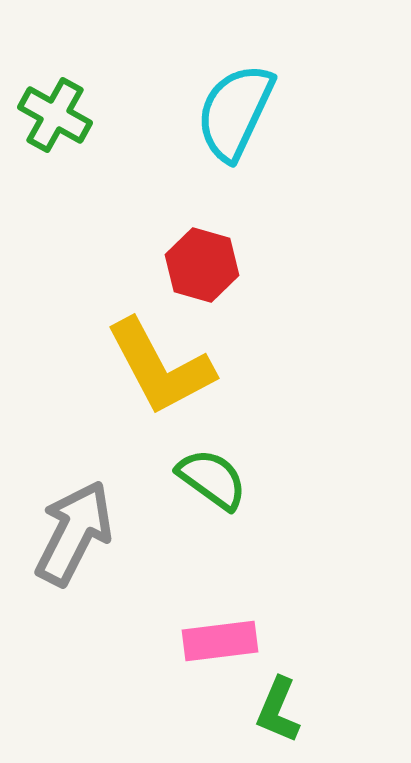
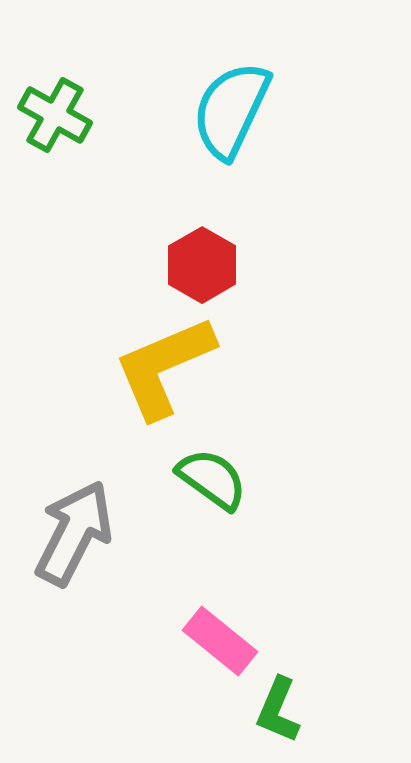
cyan semicircle: moved 4 px left, 2 px up
red hexagon: rotated 14 degrees clockwise
yellow L-shape: moved 4 px right; rotated 95 degrees clockwise
pink rectangle: rotated 46 degrees clockwise
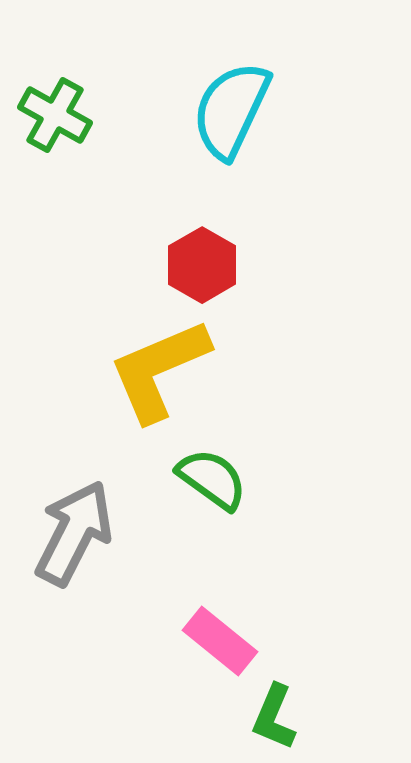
yellow L-shape: moved 5 px left, 3 px down
green L-shape: moved 4 px left, 7 px down
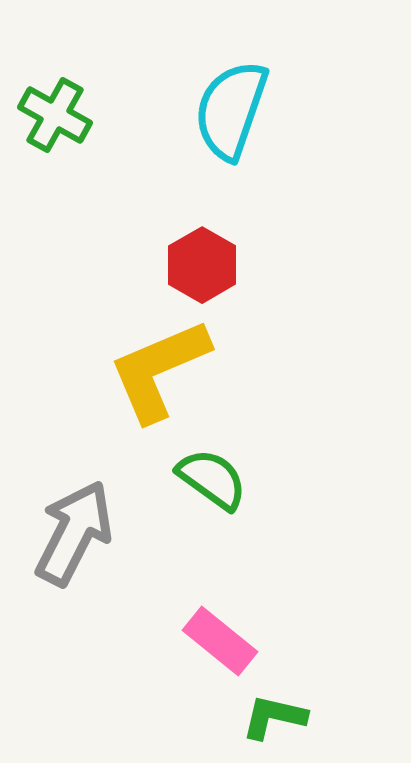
cyan semicircle: rotated 6 degrees counterclockwise
green L-shape: rotated 80 degrees clockwise
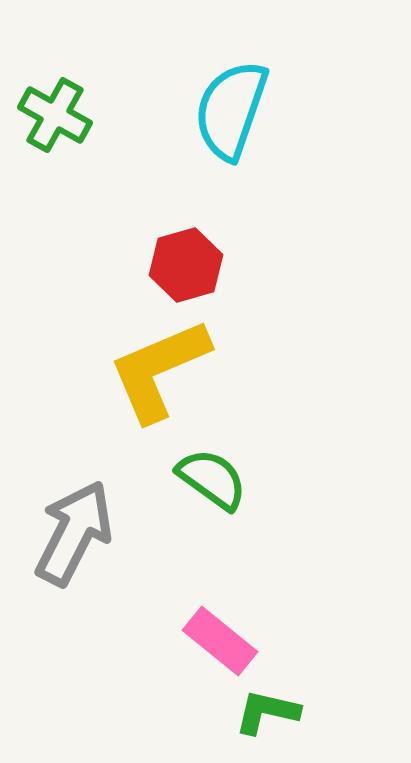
red hexagon: moved 16 px left; rotated 14 degrees clockwise
green L-shape: moved 7 px left, 5 px up
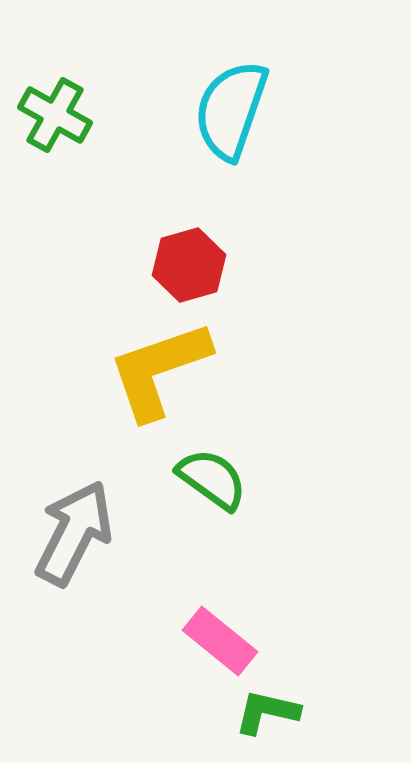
red hexagon: moved 3 px right
yellow L-shape: rotated 4 degrees clockwise
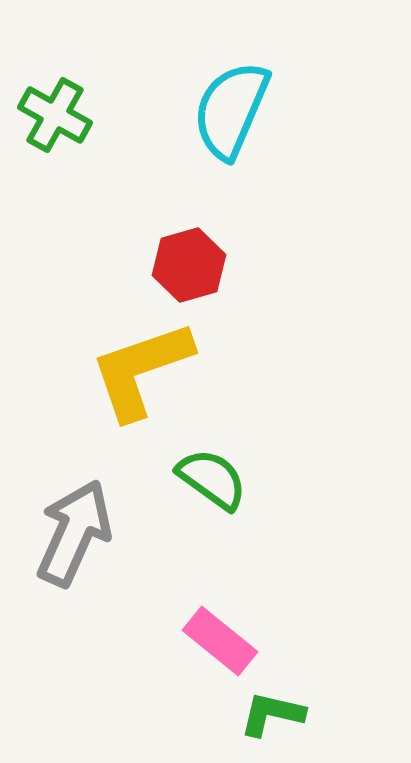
cyan semicircle: rotated 4 degrees clockwise
yellow L-shape: moved 18 px left
gray arrow: rotated 3 degrees counterclockwise
green L-shape: moved 5 px right, 2 px down
